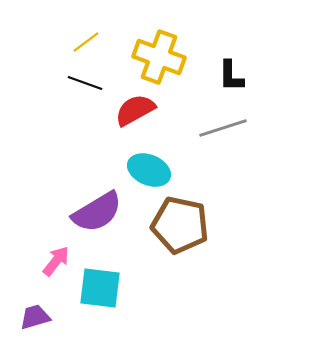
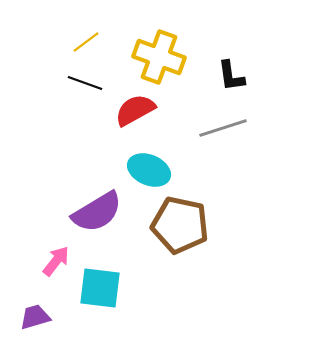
black L-shape: rotated 8 degrees counterclockwise
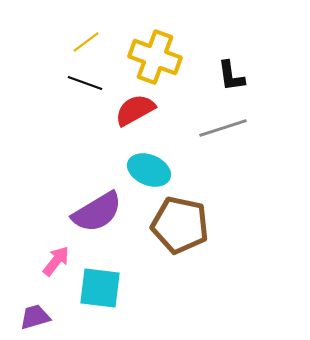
yellow cross: moved 4 px left
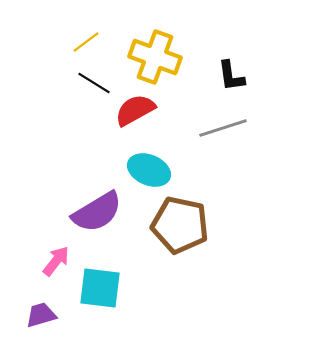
black line: moved 9 px right; rotated 12 degrees clockwise
purple trapezoid: moved 6 px right, 2 px up
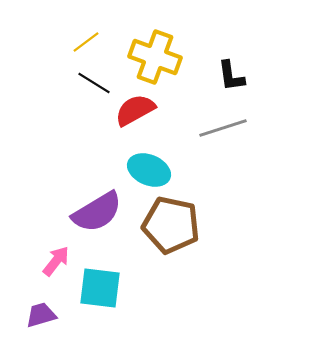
brown pentagon: moved 9 px left
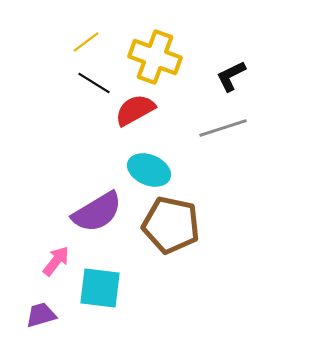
black L-shape: rotated 72 degrees clockwise
